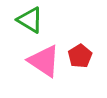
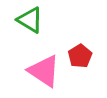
pink triangle: moved 10 px down
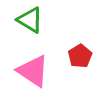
pink triangle: moved 11 px left
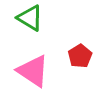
green triangle: moved 2 px up
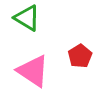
green triangle: moved 3 px left
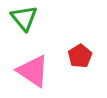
green triangle: moved 3 px left; rotated 20 degrees clockwise
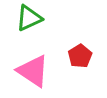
green triangle: moved 5 px right; rotated 44 degrees clockwise
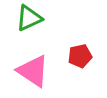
red pentagon: rotated 20 degrees clockwise
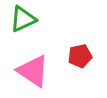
green triangle: moved 6 px left, 1 px down
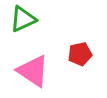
red pentagon: moved 2 px up
